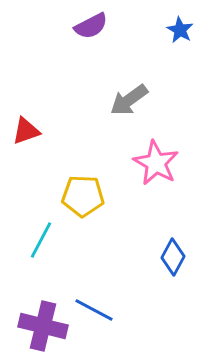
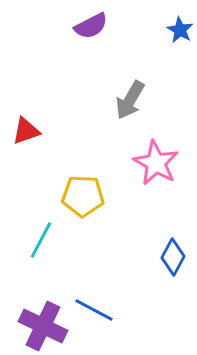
gray arrow: moved 1 px right; rotated 24 degrees counterclockwise
purple cross: rotated 12 degrees clockwise
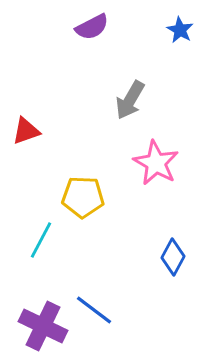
purple semicircle: moved 1 px right, 1 px down
yellow pentagon: moved 1 px down
blue line: rotated 9 degrees clockwise
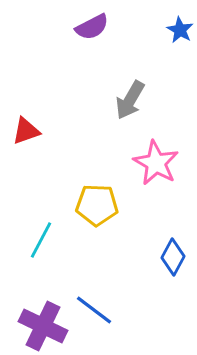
yellow pentagon: moved 14 px right, 8 px down
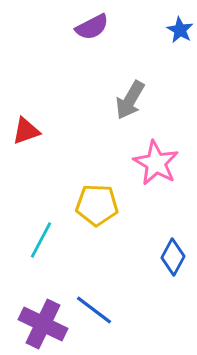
purple cross: moved 2 px up
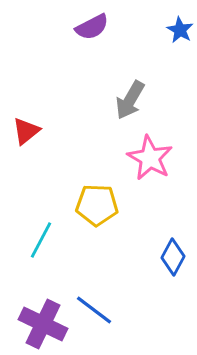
red triangle: rotated 20 degrees counterclockwise
pink star: moved 6 px left, 5 px up
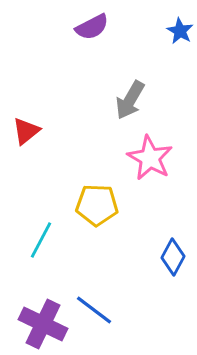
blue star: moved 1 px down
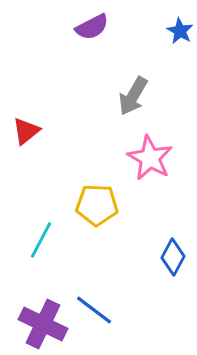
gray arrow: moved 3 px right, 4 px up
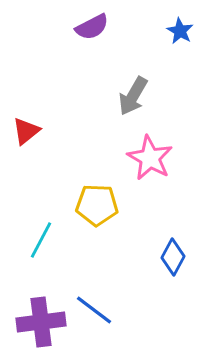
purple cross: moved 2 px left, 2 px up; rotated 33 degrees counterclockwise
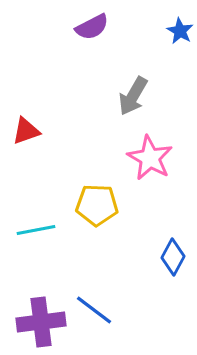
red triangle: rotated 20 degrees clockwise
cyan line: moved 5 px left, 10 px up; rotated 51 degrees clockwise
